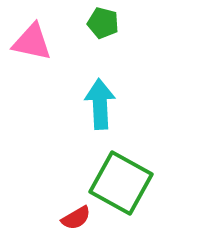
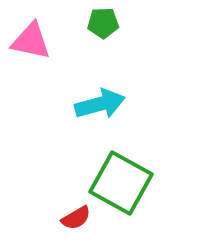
green pentagon: rotated 16 degrees counterclockwise
pink triangle: moved 1 px left, 1 px up
cyan arrow: rotated 78 degrees clockwise
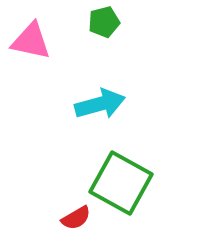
green pentagon: moved 1 px right, 1 px up; rotated 12 degrees counterclockwise
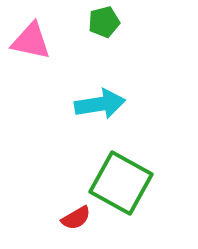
cyan arrow: rotated 6 degrees clockwise
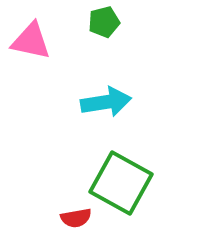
cyan arrow: moved 6 px right, 2 px up
red semicircle: rotated 20 degrees clockwise
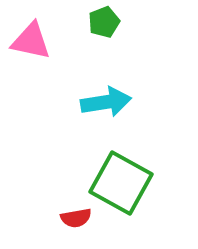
green pentagon: rotated 8 degrees counterclockwise
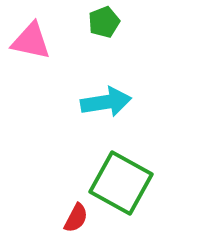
red semicircle: rotated 52 degrees counterclockwise
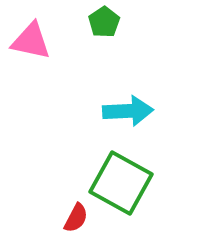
green pentagon: rotated 12 degrees counterclockwise
cyan arrow: moved 22 px right, 9 px down; rotated 6 degrees clockwise
